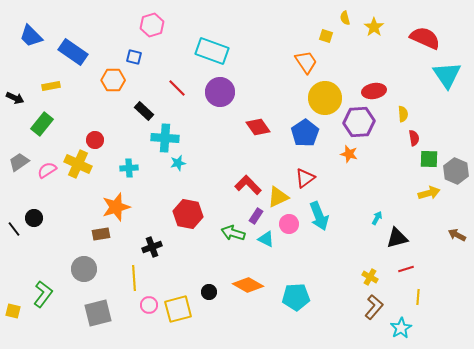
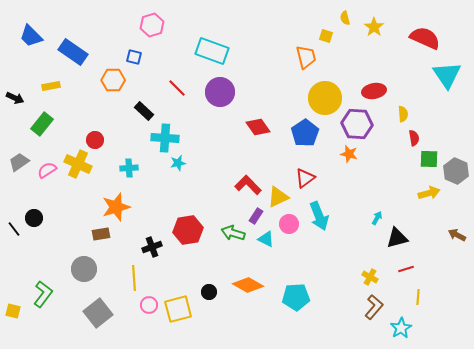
orange trapezoid at (306, 62): moved 5 px up; rotated 20 degrees clockwise
purple hexagon at (359, 122): moved 2 px left, 2 px down; rotated 8 degrees clockwise
red hexagon at (188, 214): moved 16 px down; rotated 20 degrees counterclockwise
gray square at (98, 313): rotated 24 degrees counterclockwise
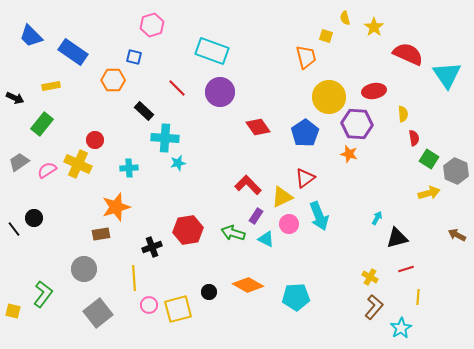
red semicircle at (425, 38): moved 17 px left, 16 px down
yellow circle at (325, 98): moved 4 px right, 1 px up
green square at (429, 159): rotated 30 degrees clockwise
yellow triangle at (278, 197): moved 4 px right
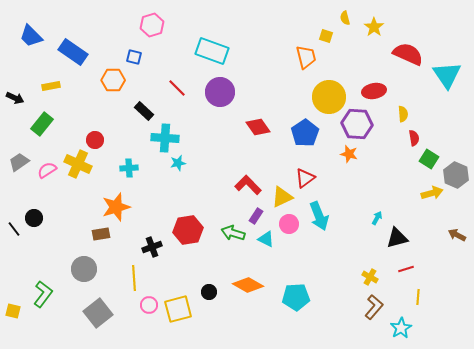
gray hexagon at (456, 171): moved 4 px down
yellow arrow at (429, 193): moved 3 px right
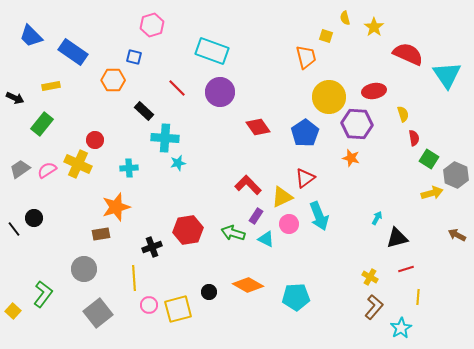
yellow semicircle at (403, 114): rotated 14 degrees counterclockwise
orange star at (349, 154): moved 2 px right, 4 px down
gray trapezoid at (19, 162): moved 1 px right, 7 px down
yellow square at (13, 311): rotated 28 degrees clockwise
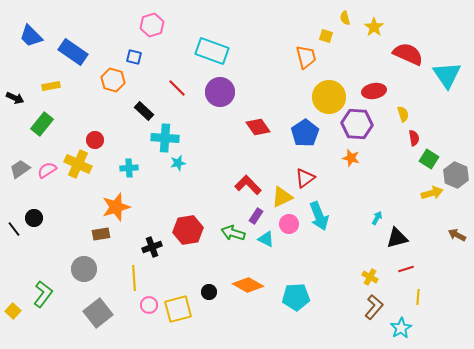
orange hexagon at (113, 80): rotated 15 degrees clockwise
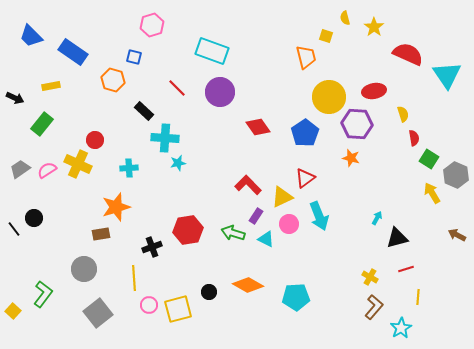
yellow arrow at (432, 193): rotated 105 degrees counterclockwise
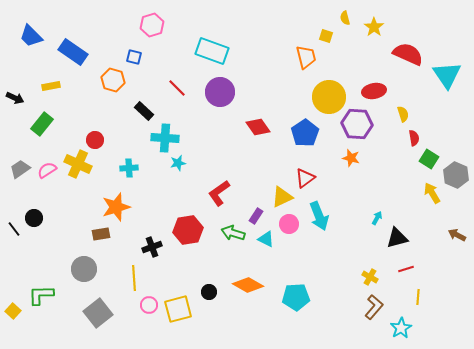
red L-shape at (248, 185): moved 29 px left, 8 px down; rotated 80 degrees counterclockwise
green L-shape at (43, 294): moved 2 px left, 1 px down; rotated 128 degrees counterclockwise
